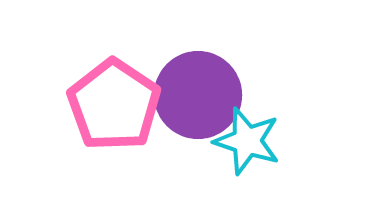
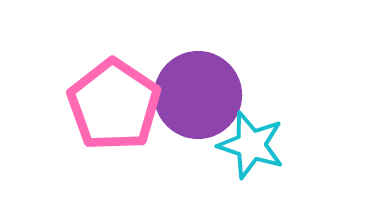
cyan star: moved 4 px right, 4 px down
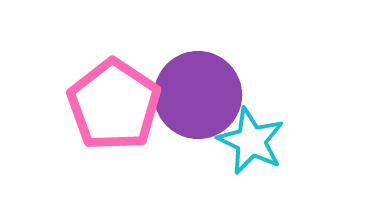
cyan star: moved 4 px up; rotated 8 degrees clockwise
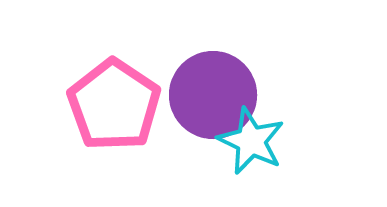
purple circle: moved 15 px right
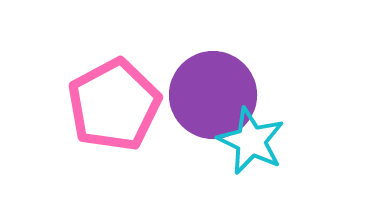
pink pentagon: rotated 10 degrees clockwise
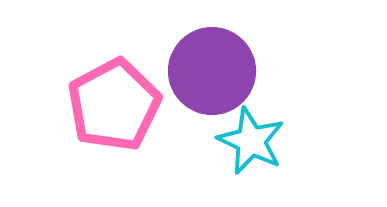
purple circle: moved 1 px left, 24 px up
